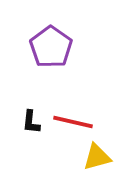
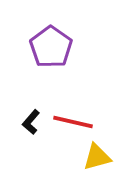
black L-shape: rotated 35 degrees clockwise
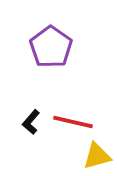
yellow triangle: moved 1 px up
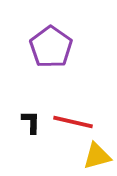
black L-shape: rotated 140 degrees clockwise
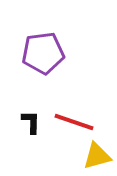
purple pentagon: moved 8 px left, 6 px down; rotated 30 degrees clockwise
red line: moved 1 px right; rotated 6 degrees clockwise
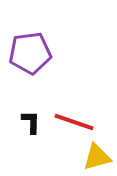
purple pentagon: moved 13 px left
yellow triangle: moved 1 px down
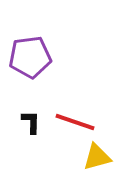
purple pentagon: moved 4 px down
red line: moved 1 px right
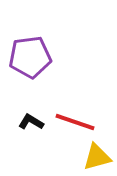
black L-shape: rotated 60 degrees counterclockwise
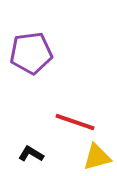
purple pentagon: moved 1 px right, 4 px up
black L-shape: moved 32 px down
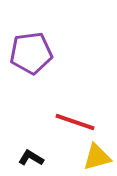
black L-shape: moved 4 px down
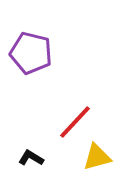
purple pentagon: rotated 21 degrees clockwise
red line: rotated 66 degrees counterclockwise
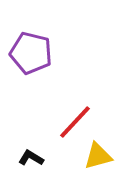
yellow triangle: moved 1 px right, 1 px up
